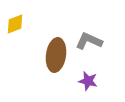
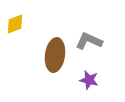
brown ellipse: moved 1 px left
purple star: moved 1 px right, 1 px up
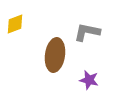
gray L-shape: moved 2 px left, 9 px up; rotated 12 degrees counterclockwise
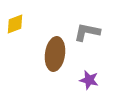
brown ellipse: moved 1 px up
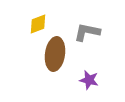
yellow diamond: moved 23 px right
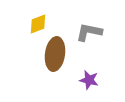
gray L-shape: moved 2 px right
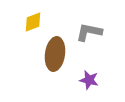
yellow diamond: moved 5 px left, 2 px up
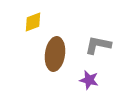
gray L-shape: moved 9 px right, 13 px down
